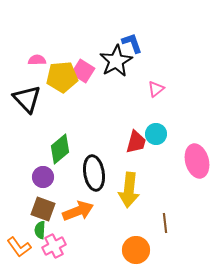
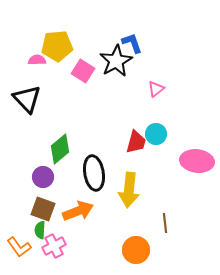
yellow pentagon: moved 5 px left, 31 px up
pink ellipse: rotated 68 degrees counterclockwise
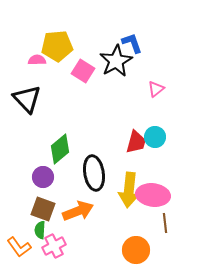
cyan circle: moved 1 px left, 3 px down
pink ellipse: moved 44 px left, 34 px down
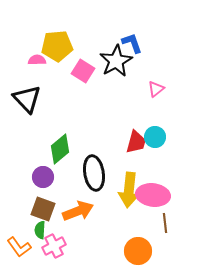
orange circle: moved 2 px right, 1 px down
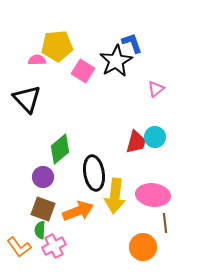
yellow arrow: moved 14 px left, 6 px down
orange circle: moved 5 px right, 4 px up
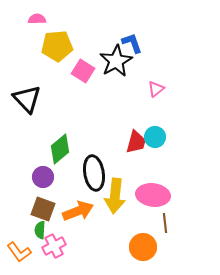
pink semicircle: moved 41 px up
orange L-shape: moved 5 px down
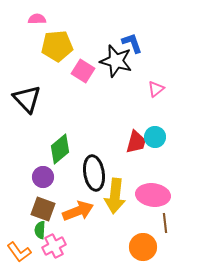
black star: rotated 28 degrees counterclockwise
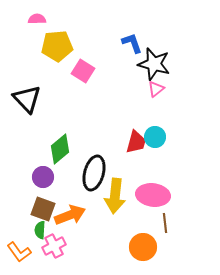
black star: moved 38 px right, 3 px down
black ellipse: rotated 24 degrees clockwise
orange arrow: moved 8 px left, 4 px down
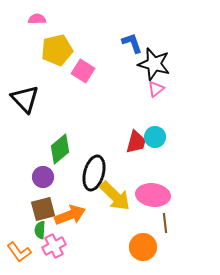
yellow pentagon: moved 4 px down; rotated 8 degrees counterclockwise
black triangle: moved 2 px left
yellow arrow: rotated 52 degrees counterclockwise
brown square: rotated 35 degrees counterclockwise
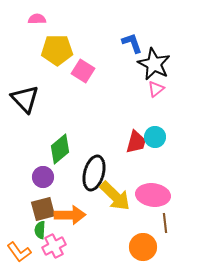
yellow pentagon: rotated 12 degrees clockwise
black star: rotated 12 degrees clockwise
orange arrow: rotated 20 degrees clockwise
